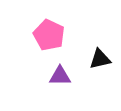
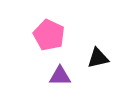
black triangle: moved 2 px left, 1 px up
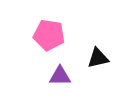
pink pentagon: rotated 16 degrees counterclockwise
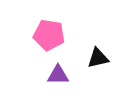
purple triangle: moved 2 px left, 1 px up
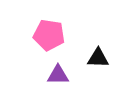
black triangle: rotated 15 degrees clockwise
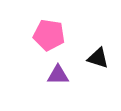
black triangle: rotated 15 degrees clockwise
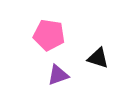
purple triangle: rotated 20 degrees counterclockwise
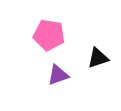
black triangle: rotated 35 degrees counterclockwise
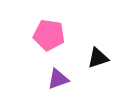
purple triangle: moved 4 px down
